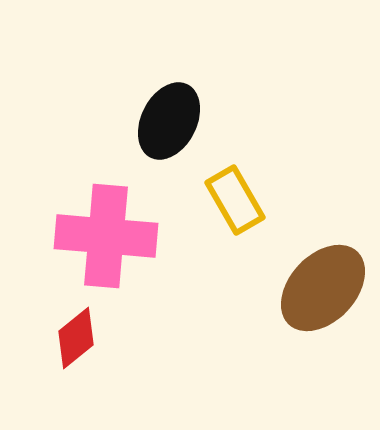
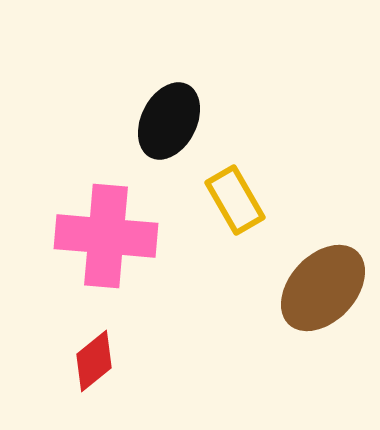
red diamond: moved 18 px right, 23 px down
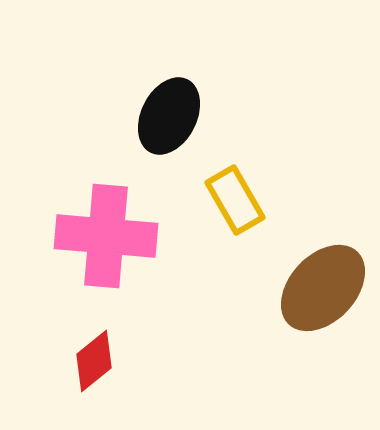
black ellipse: moved 5 px up
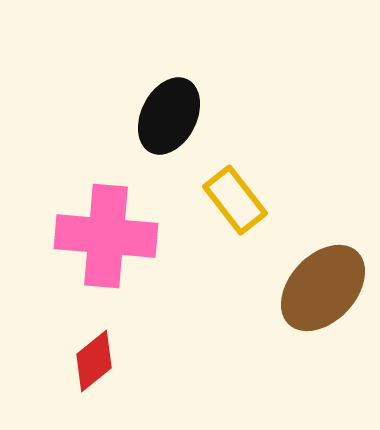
yellow rectangle: rotated 8 degrees counterclockwise
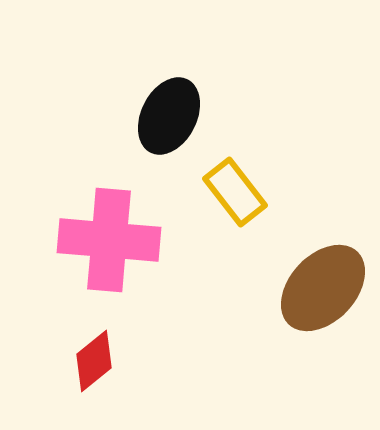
yellow rectangle: moved 8 px up
pink cross: moved 3 px right, 4 px down
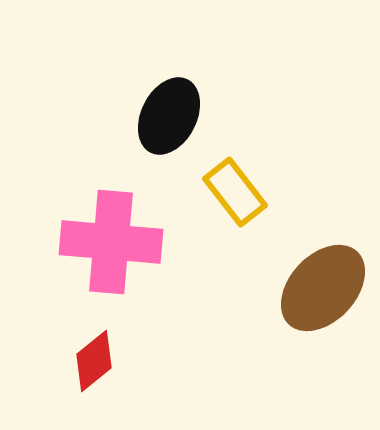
pink cross: moved 2 px right, 2 px down
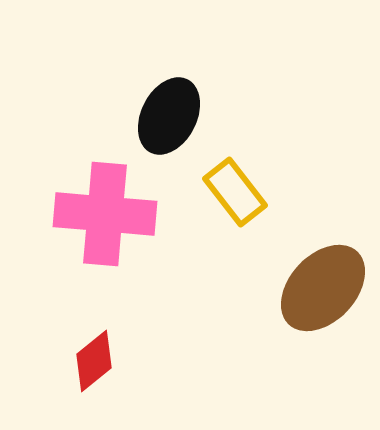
pink cross: moved 6 px left, 28 px up
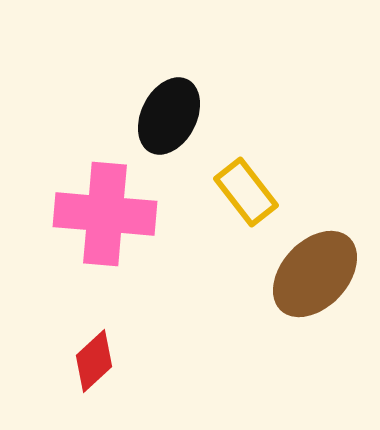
yellow rectangle: moved 11 px right
brown ellipse: moved 8 px left, 14 px up
red diamond: rotated 4 degrees counterclockwise
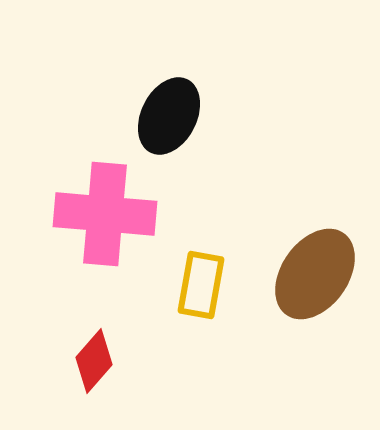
yellow rectangle: moved 45 px left, 93 px down; rotated 48 degrees clockwise
brown ellipse: rotated 8 degrees counterclockwise
red diamond: rotated 6 degrees counterclockwise
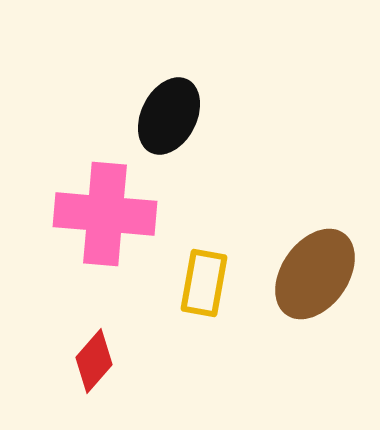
yellow rectangle: moved 3 px right, 2 px up
